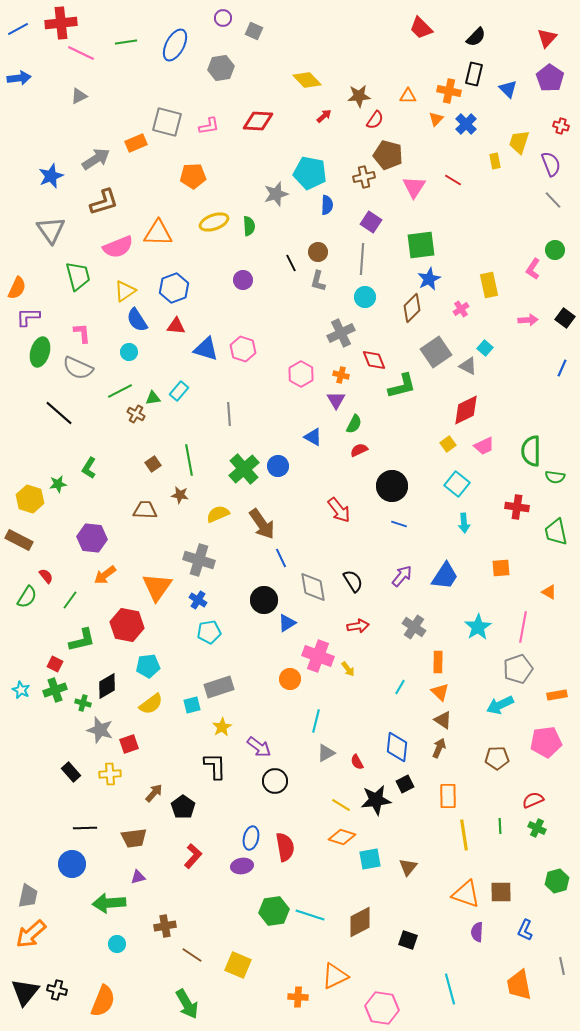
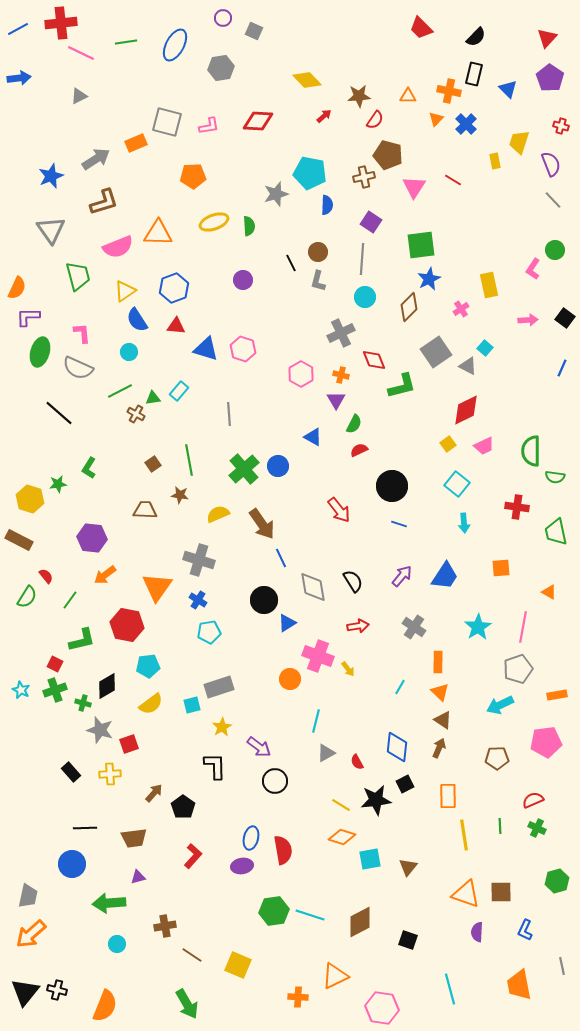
brown diamond at (412, 308): moved 3 px left, 1 px up
red semicircle at (285, 847): moved 2 px left, 3 px down
orange semicircle at (103, 1001): moved 2 px right, 5 px down
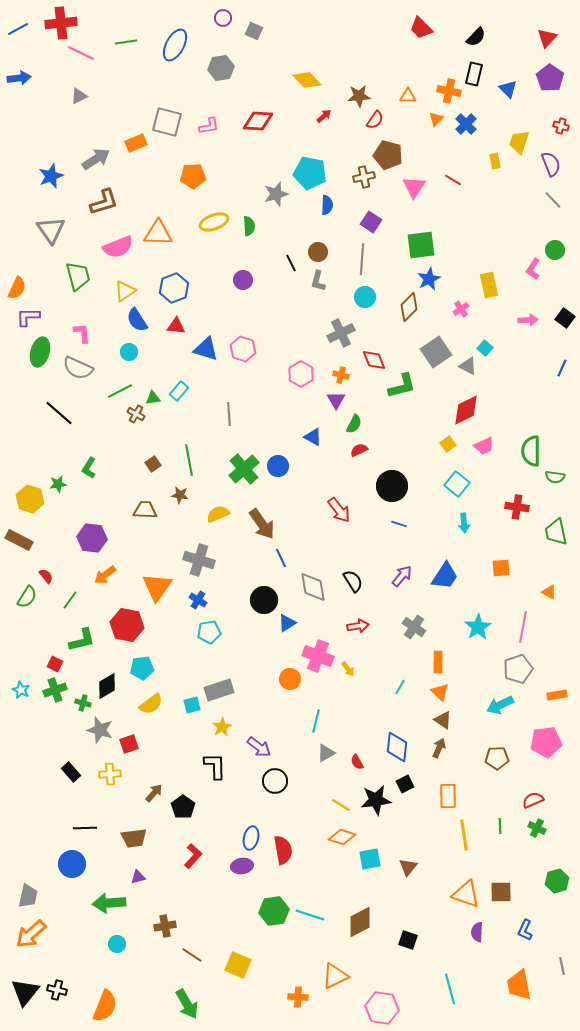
cyan pentagon at (148, 666): moved 6 px left, 2 px down
gray rectangle at (219, 687): moved 3 px down
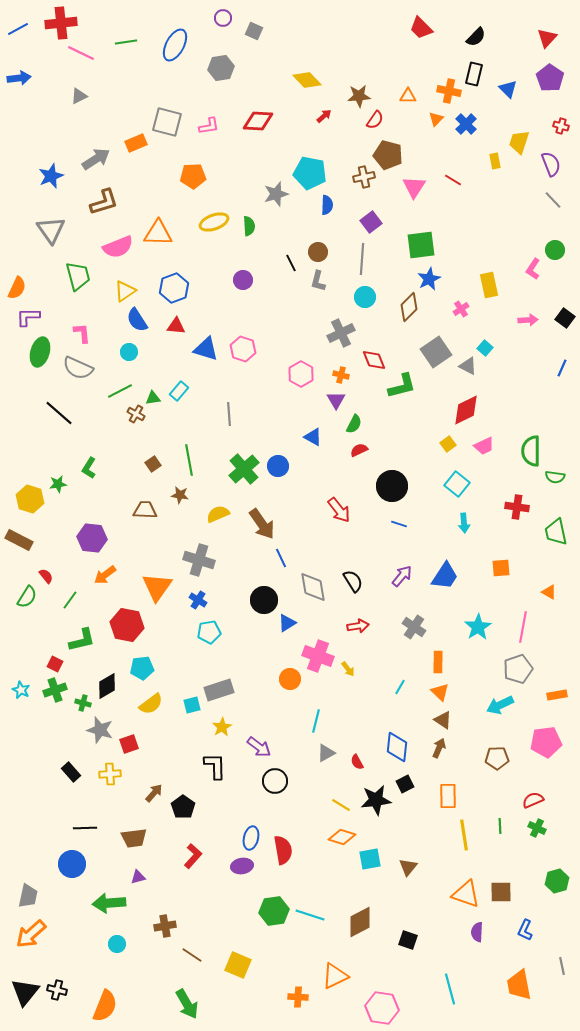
purple square at (371, 222): rotated 20 degrees clockwise
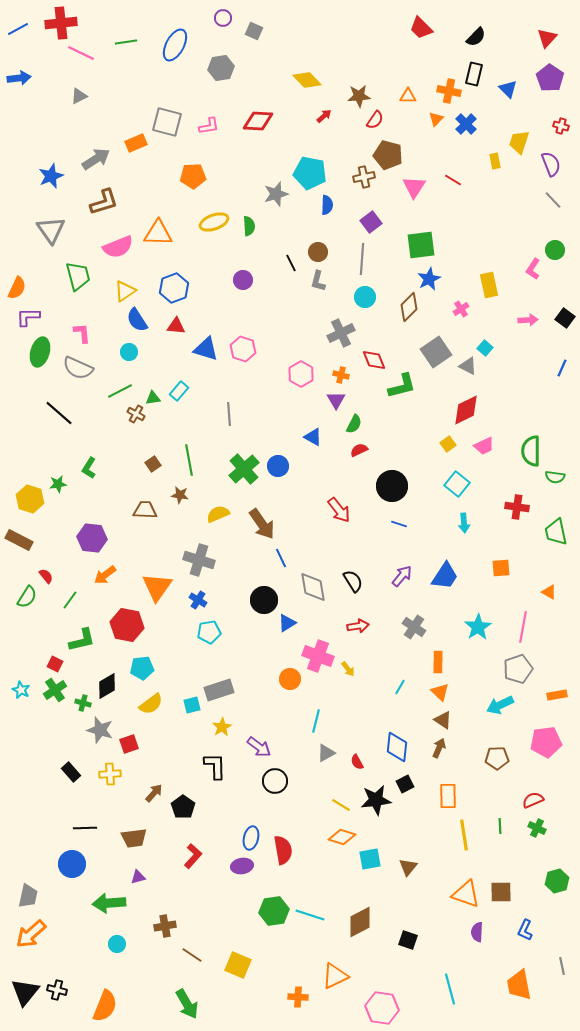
green cross at (55, 690): rotated 15 degrees counterclockwise
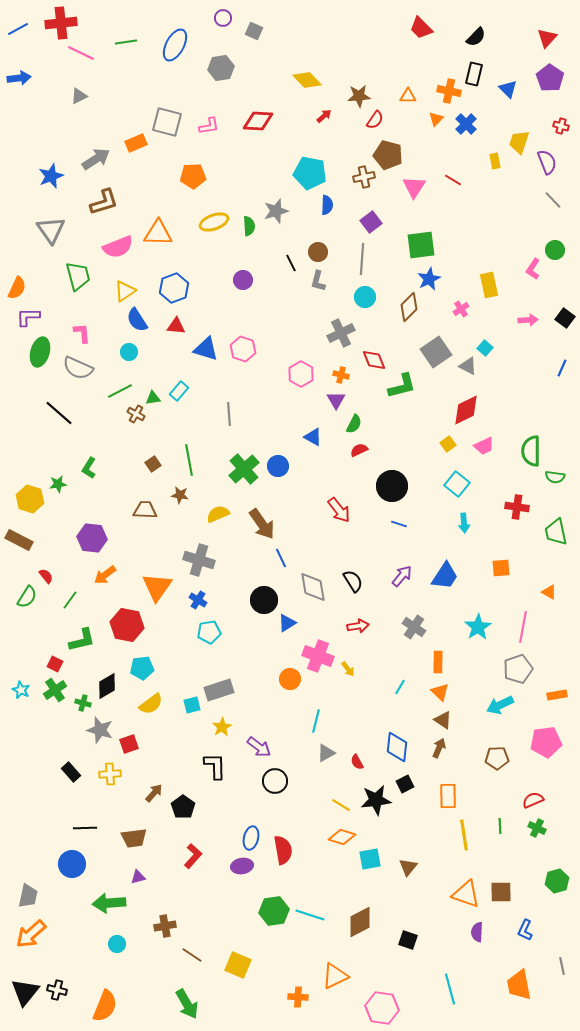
purple semicircle at (551, 164): moved 4 px left, 2 px up
gray star at (276, 194): moved 17 px down
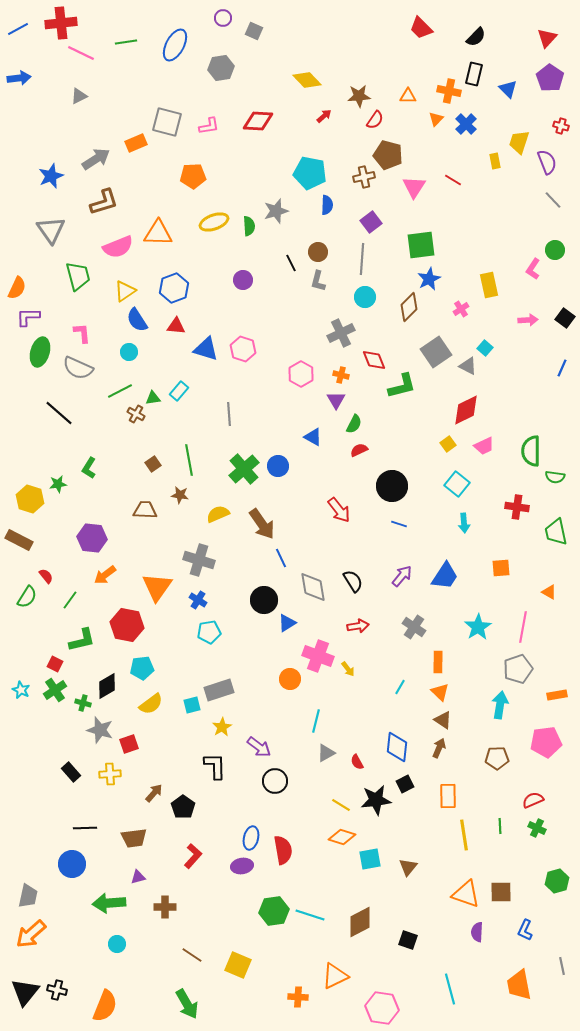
cyan arrow at (500, 705): rotated 124 degrees clockwise
brown cross at (165, 926): moved 19 px up; rotated 10 degrees clockwise
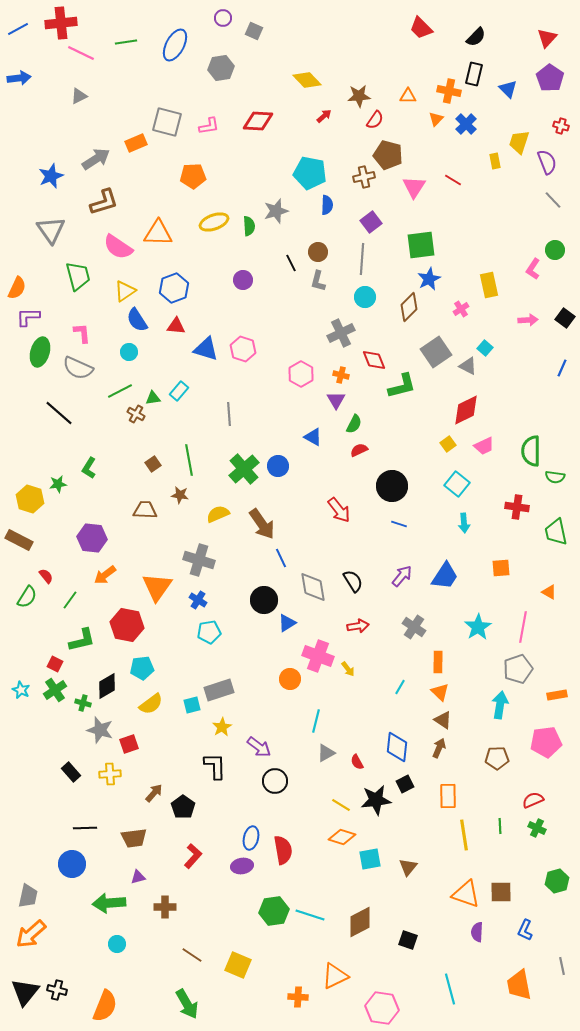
pink semicircle at (118, 247): rotated 56 degrees clockwise
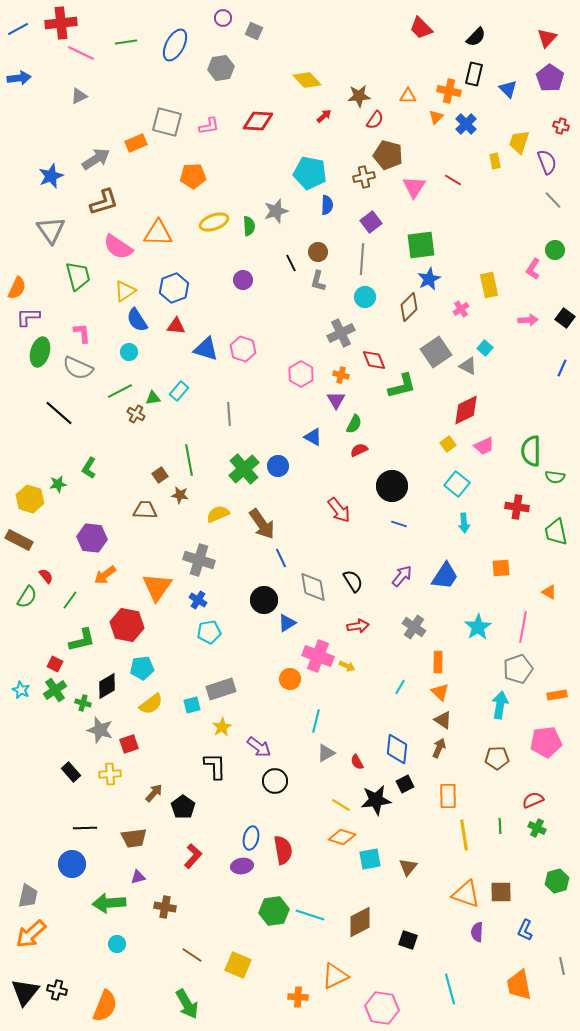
orange triangle at (436, 119): moved 2 px up
brown square at (153, 464): moved 7 px right, 11 px down
yellow arrow at (348, 669): moved 1 px left, 3 px up; rotated 28 degrees counterclockwise
gray rectangle at (219, 690): moved 2 px right, 1 px up
blue diamond at (397, 747): moved 2 px down
brown cross at (165, 907): rotated 10 degrees clockwise
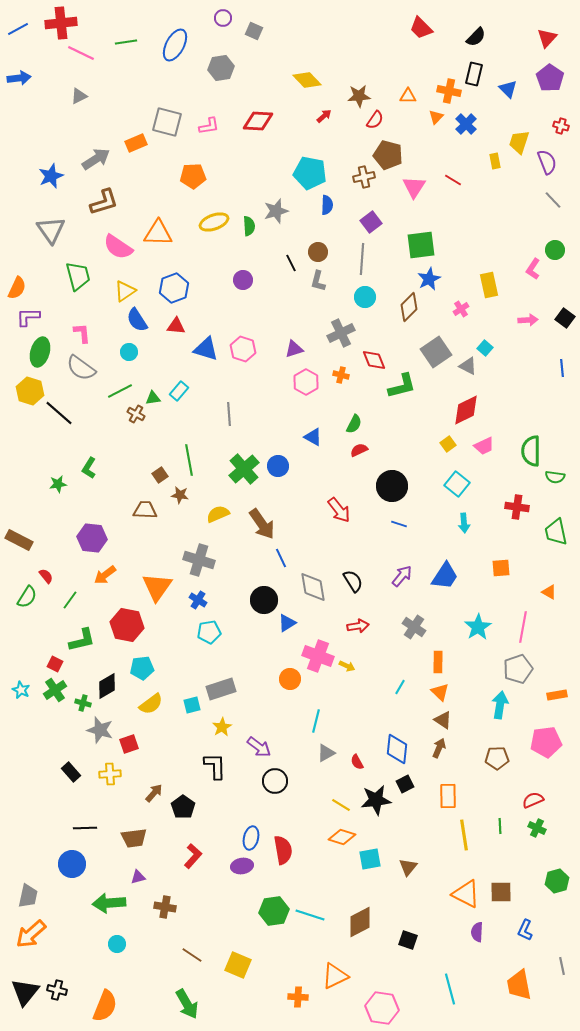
gray semicircle at (78, 368): moved 3 px right; rotated 12 degrees clockwise
blue line at (562, 368): rotated 30 degrees counterclockwise
pink hexagon at (301, 374): moved 5 px right, 8 px down
purple triangle at (336, 400): moved 42 px left, 51 px up; rotated 42 degrees clockwise
yellow hexagon at (30, 499): moved 108 px up
orange triangle at (466, 894): rotated 8 degrees clockwise
